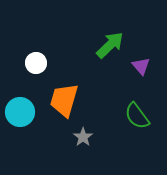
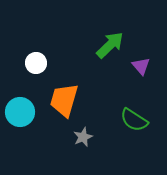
green semicircle: moved 3 px left, 4 px down; rotated 20 degrees counterclockwise
gray star: rotated 12 degrees clockwise
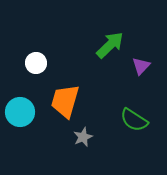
purple triangle: rotated 24 degrees clockwise
orange trapezoid: moved 1 px right, 1 px down
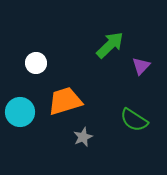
orange trapezoid: rotated 57 degrees clockwise
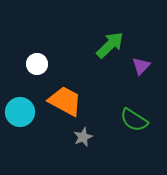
white circle: moved 1 px right, 1 px down
orange trapezoid: rotated 45 degrees clockwise
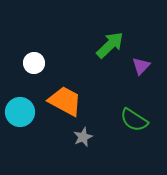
white circle: moved 3 px left, 1 px up
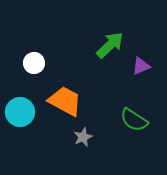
purple triangle: rotated 24 degrees clockwise
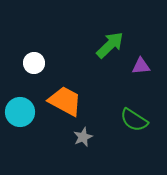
purple triangle: rotated 18 degrees clockwise
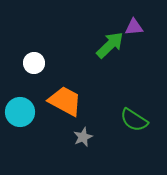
purple triangle: moved 7 px left, 39 px up
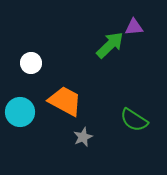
white circle: moved 3 px left
